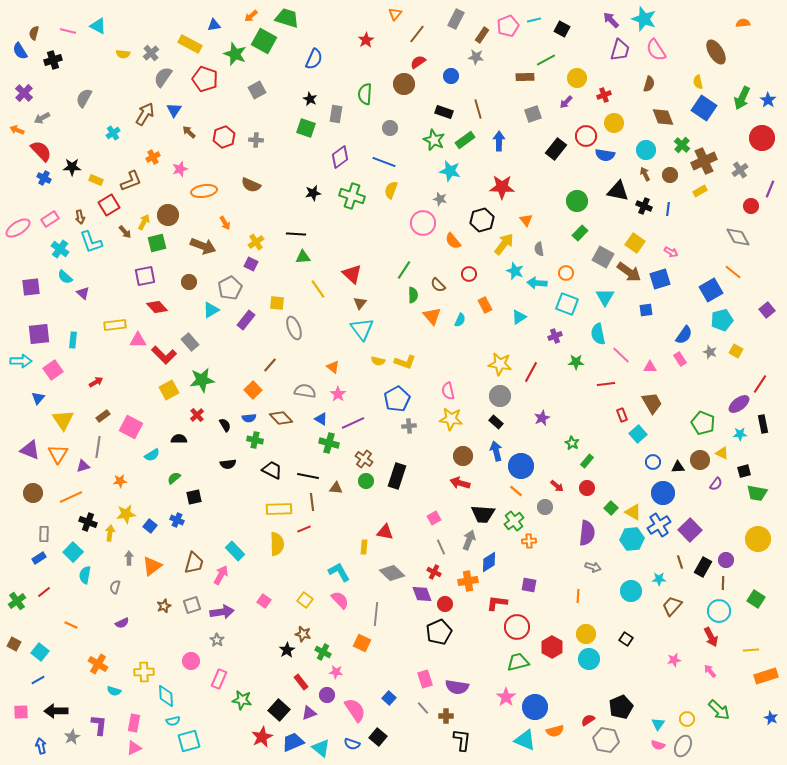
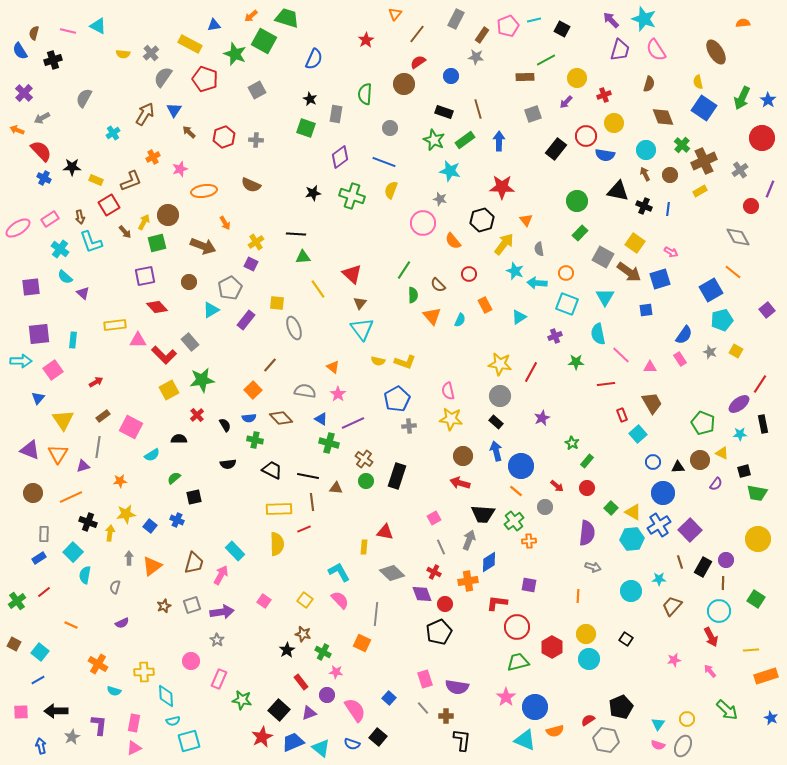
green arrow at (719, 710): moved 8 px right
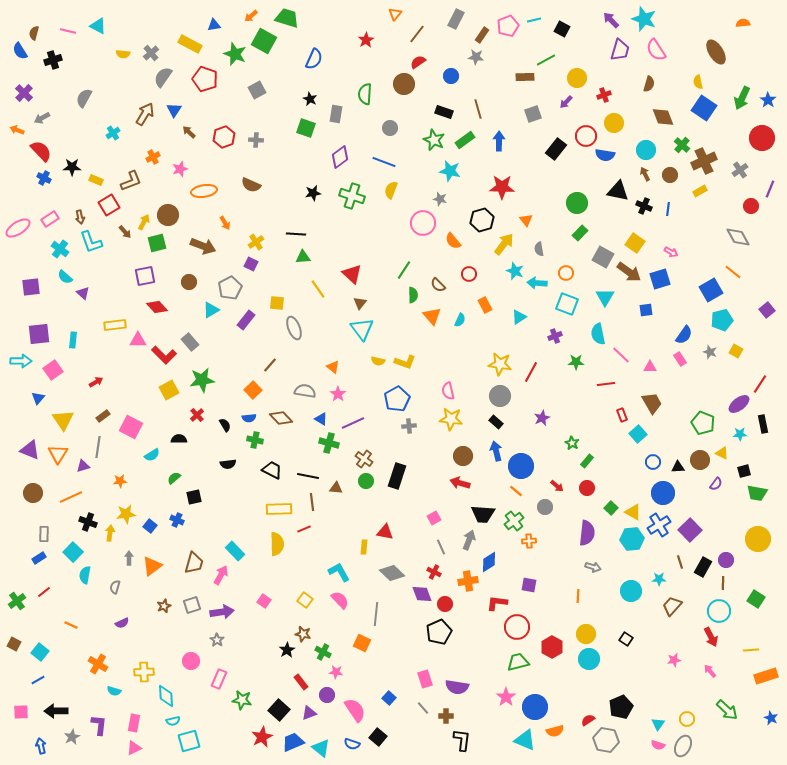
green circle at (577, 201): moved 2 px down
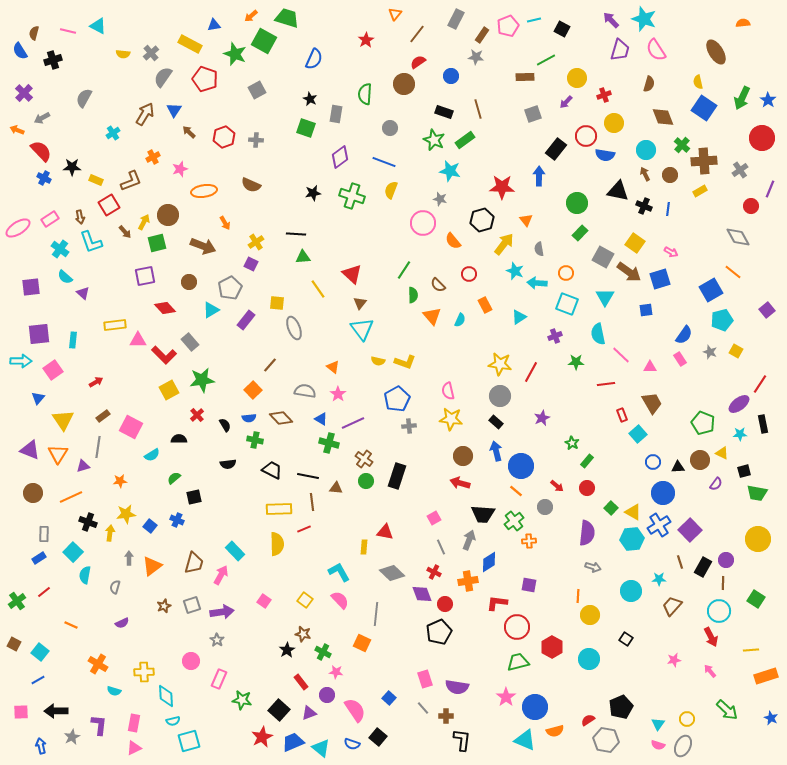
blue arrow at (499, 141): moved 40 px right, 35 px down
brown cross at (704, 161): rotated 20 degrees clockwise
red diamond at (157, 307): moved 8 px right, 1 px down
yellow circle at (586, 634): moved 4 px right, 19 px up
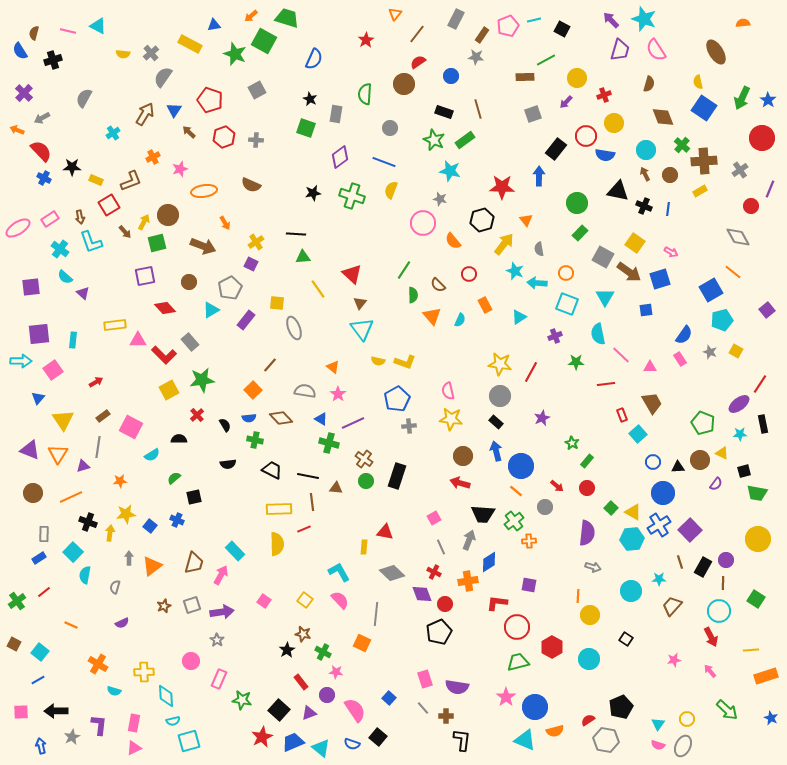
red pentagon at (205, 79): moved 5 px right, 21 px down
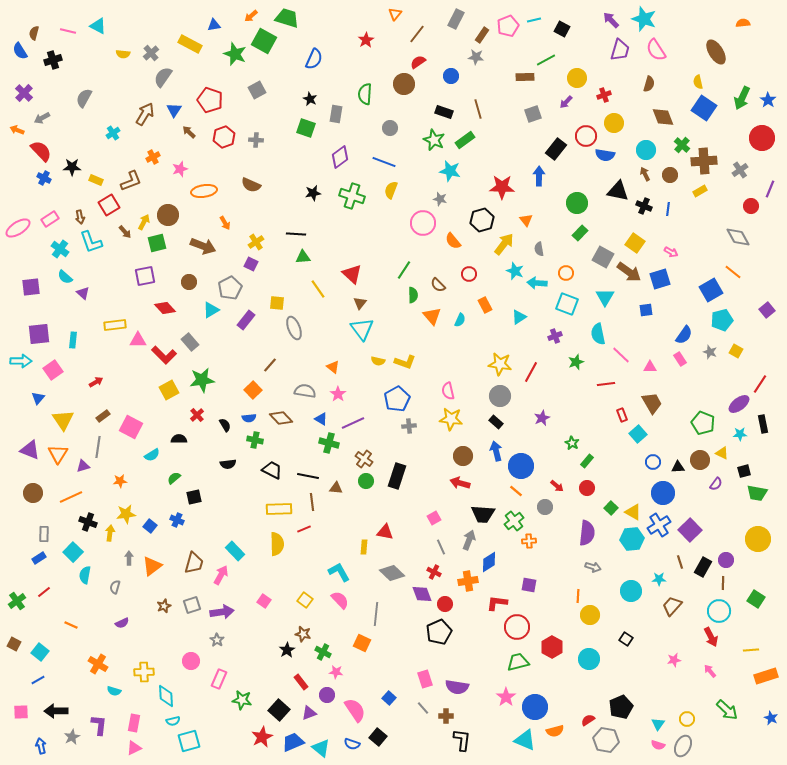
green star at (576, 362): rotated 21 degrees counterclockwise
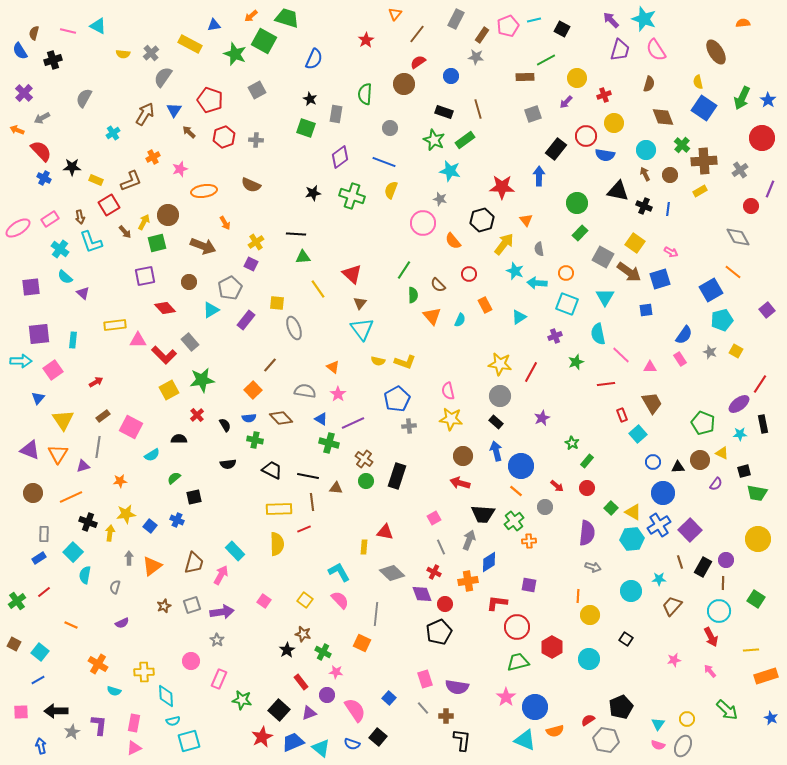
gray star at (72, 737): moved 5 px up
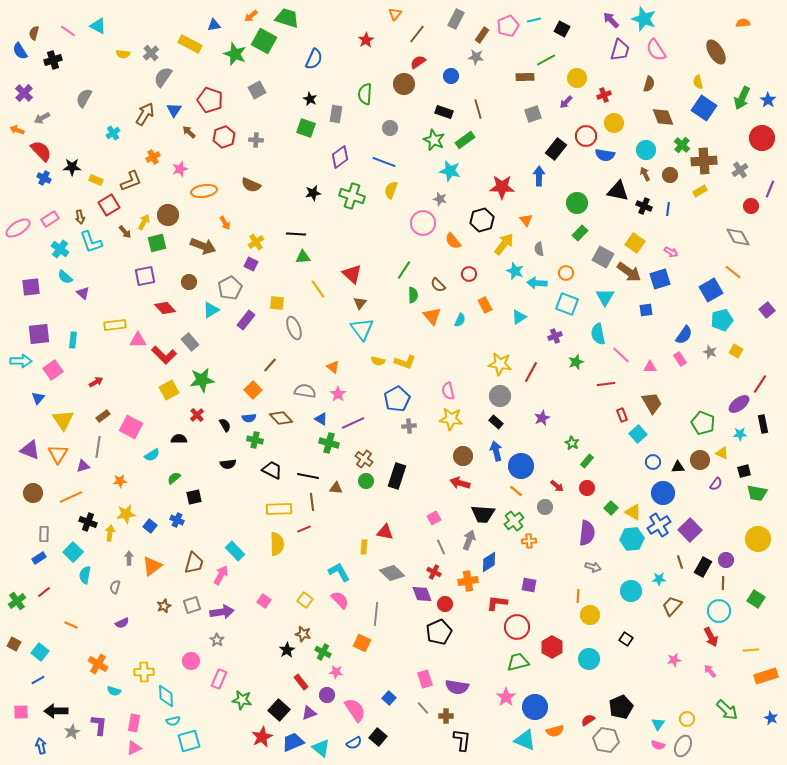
pink line at (68, 31): rotated 21 degrees clockwise
blue semicircle at (352, 744): moved 2 px right, 1 px up; rotated 49 degrees counterclockwise
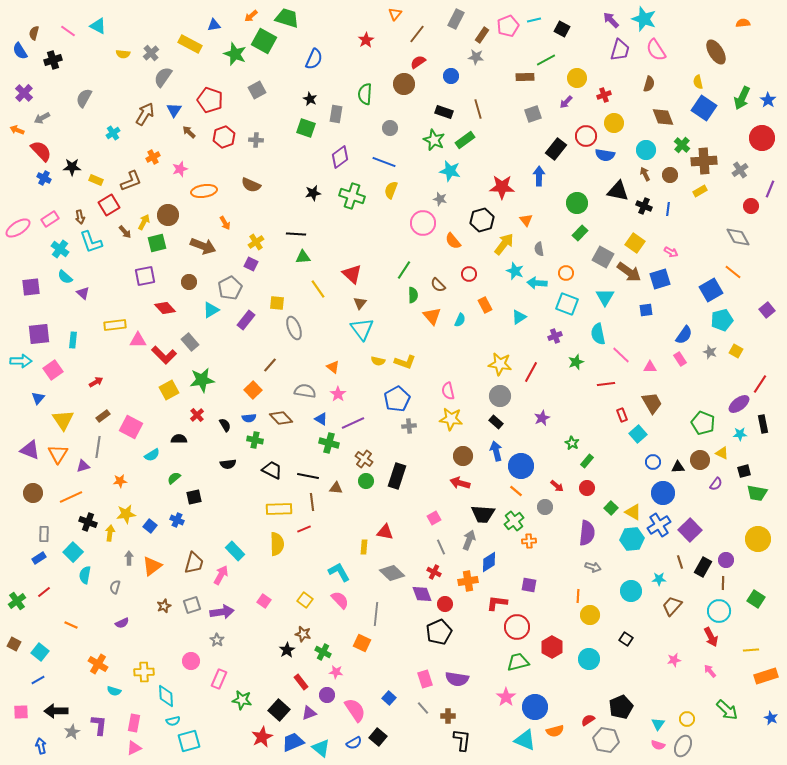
purple semicircle at (457, 687): moved 8 px up
brown cross at (446, 716): moved 2 px right
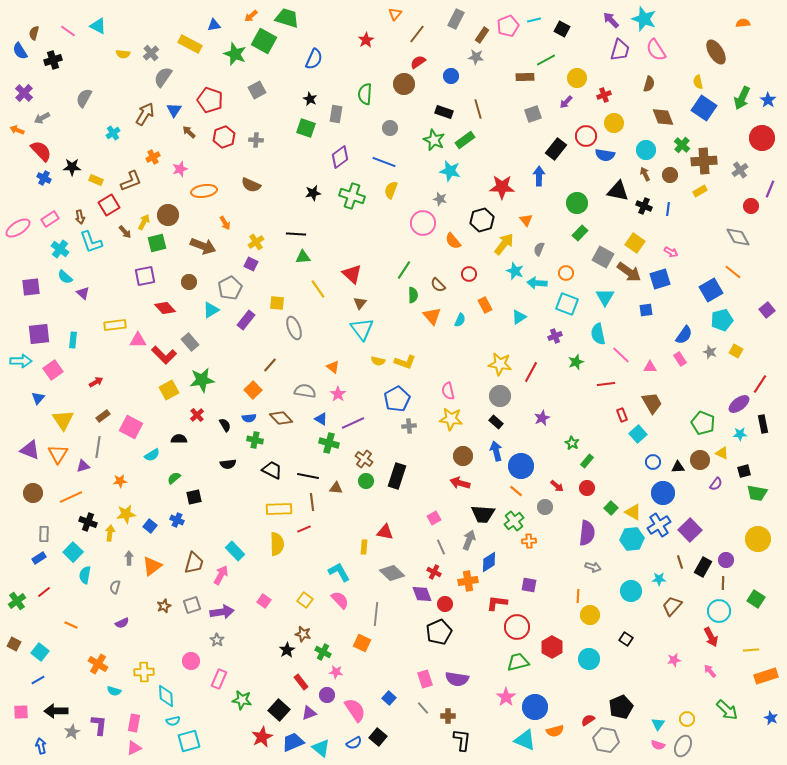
gray semicircle at (539, 249): rotated 32 degrees clockwise
